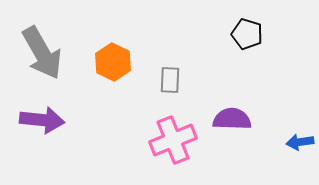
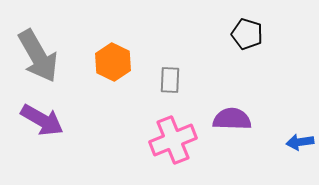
gray arrow: moved 4 px left, 3 px down
purple arrow: rotated 24 degrees clockwise
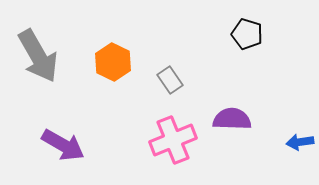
gray rectangle: rotated 36 degrees counterclockwise
purple arrow: moved 21 px right, 25 px down
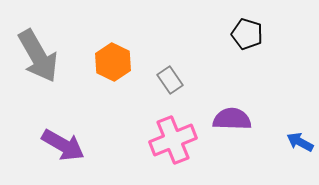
blue arrow: rotated 36 degrees clockwise
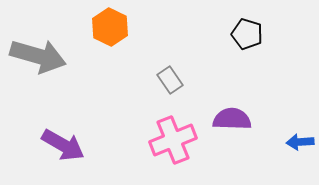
gray arrow: rotated 44 degrees counterclockwise
orange hexagon: moved 3 px left, 35 px up
blue arrow: rotated 32 degrees counterclockwise
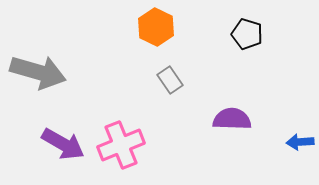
orange hexagon: moved 46 px right
gray arrow: moved 16 px down
pink cross: moved 52 px left, 5 px down
purple arrow: moved 1 px up
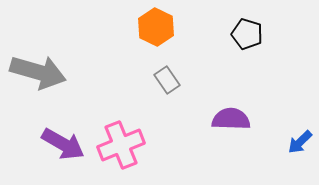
gray rectangle: moved 3 px left
purple semicircle: moved 1 px left
blue arrow: rotated 40 degrees counterclockwise
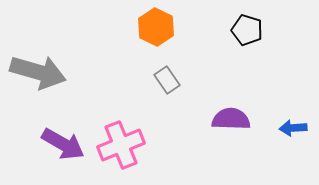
black pentagon: moved 4 px up
blue arrow: moved 7 px left, 14 px up; rotated 40 degrees clockwise
